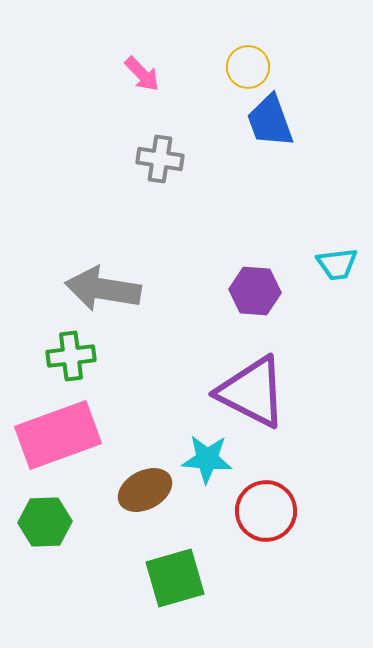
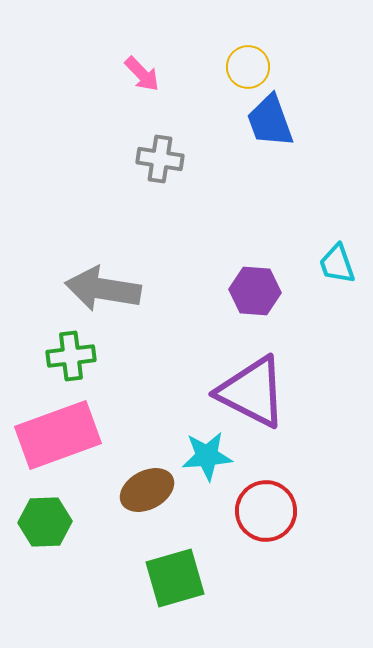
cyan trapezoid: rotated 78 degrees clockwise
cyan star: moved 3 px up; rotated 9 degrees counterclockwise
brown ellipse: moved 2 px right
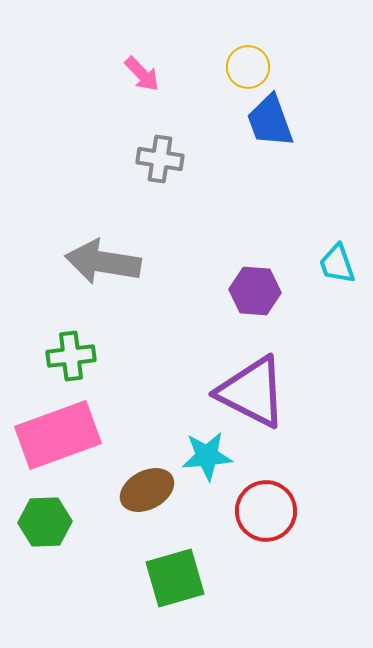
gray arrow: moved 27 px up
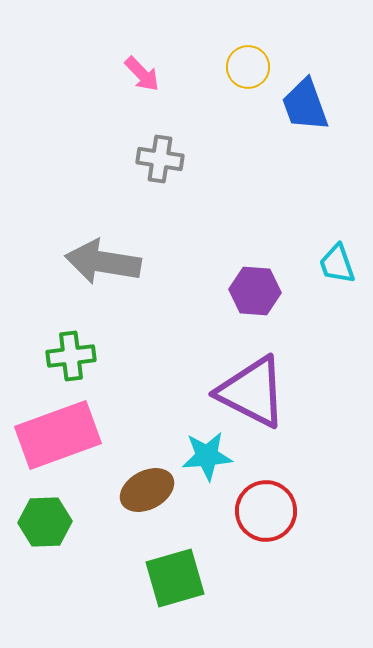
blue trapezoid: moved 35 px right, 16 px up
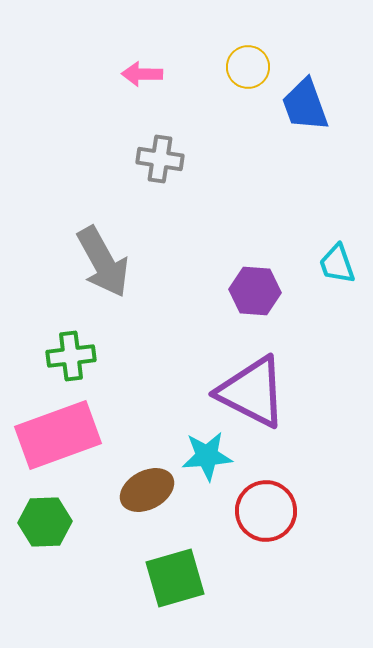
pink arrow: rotated 135 degrees clockwise
gray arrow: rotated 128 degrees counterclockwise
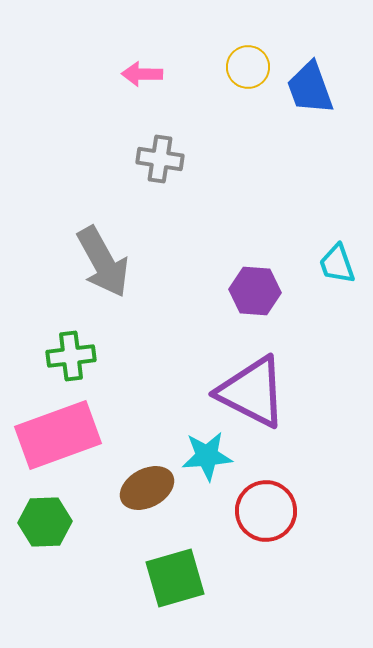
blue trapezoid: moved 5 px right, 17 px up
brown ellipse: moved 2 px up
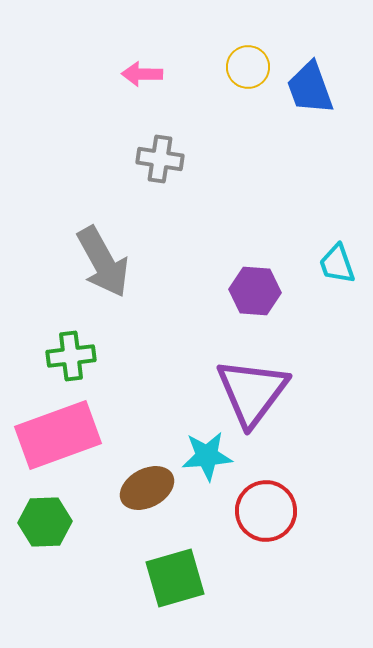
purple triangle: rotated 40 degrees clockwise
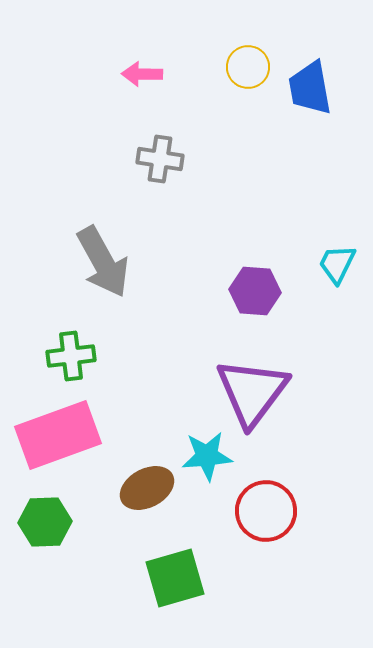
blue trapezoid: rotated 10 degrees clockwise
cyan trapezoid: rotated 45 degrees clockwise
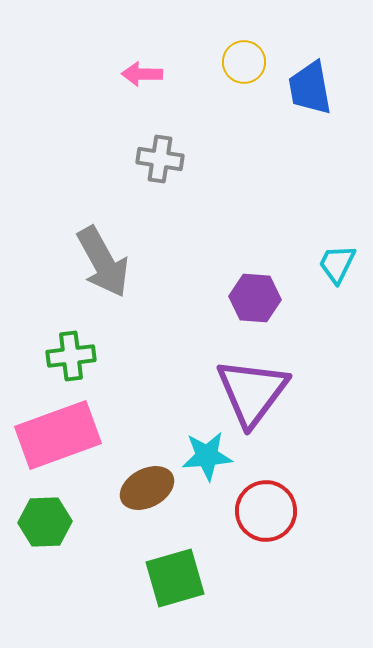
yellow circle: moved 4 px left, 5 px up
purple hexagon: moved 7 px down
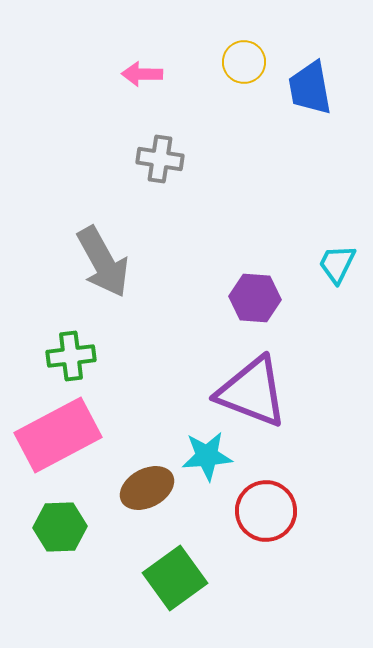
purple triangle: rotated 46 degrees counterclockwise
pink rectangle: rotated 8 degrees counterclockwise
green hexagon: moved 15 px right, 5 px down
green square: rotated 20 degrees counterclockwise
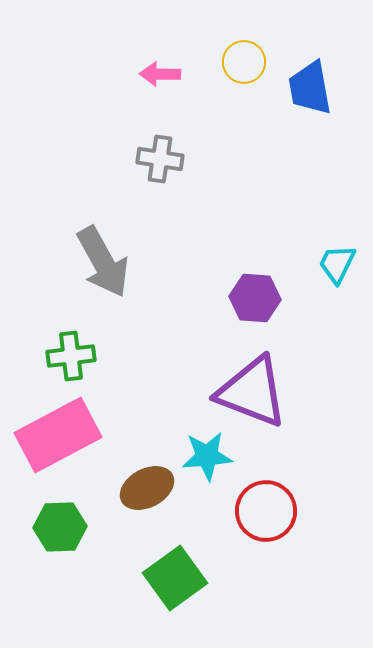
pink arrow: moved 18 px right
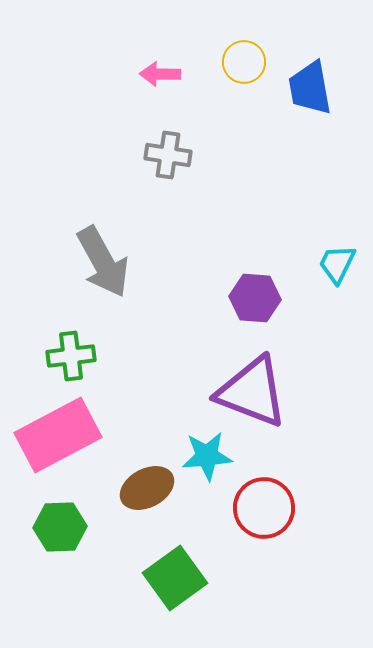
gray cross: moved 8 px right, 4 px up
red circle: moved 2 px left, 3 px up
